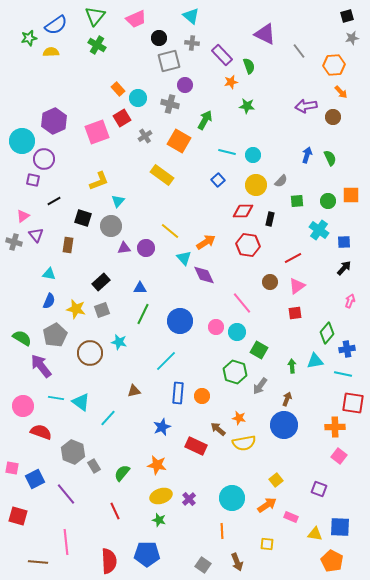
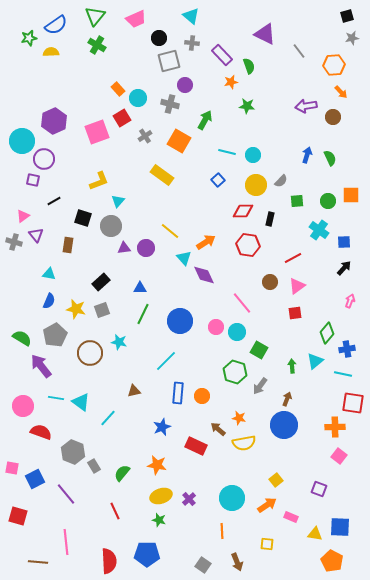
cyan triangle at (315, 361): rotated 30 degrees counterclockwise
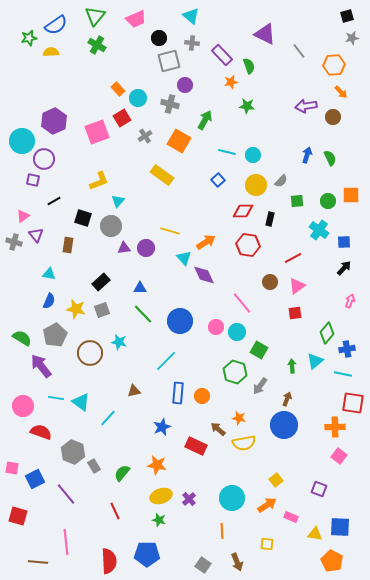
yellow line at (170, 231): rotated 24 degrees counterclockwise
green line at (143, 314): rotated 70 degrees counterclockwise
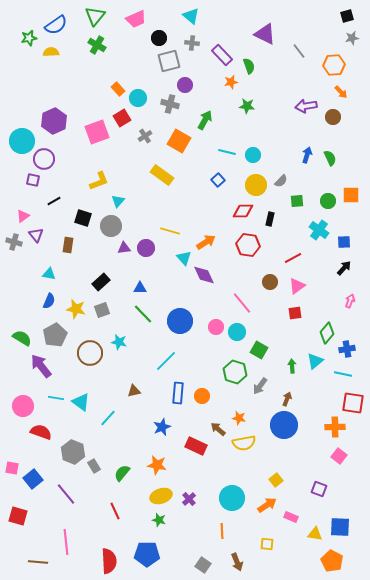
blue square at (35, 479): moved 2 px left; rotated 12 degrees counterclockwise
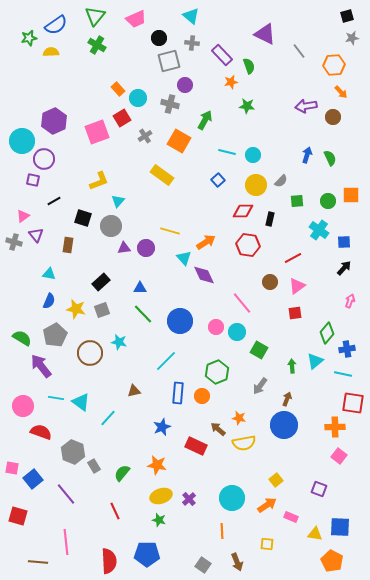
green hexagon at (235, 372): moved 18 px left; rotated 20 degrees clockwise
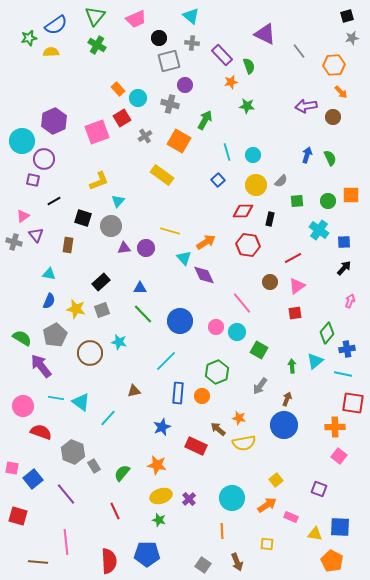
cyan line at (227, 152): rotated 60 degrees clockwise
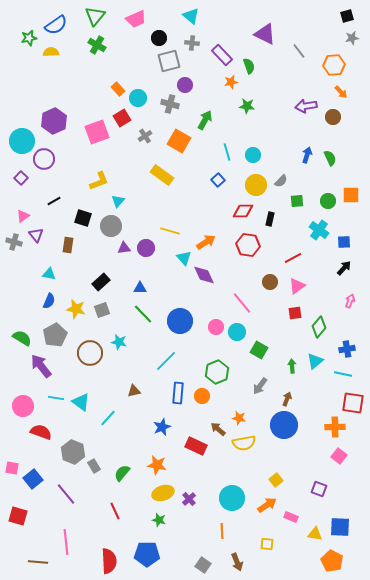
purple square at (33, 180): moved 12 px left, 2 px up; rotated 32 degrees clockwise
green diamond at (327, 333): moved 8 px left, 6 px up
yellow ellipse at (161, 496): moved 2 px right, 3 px up
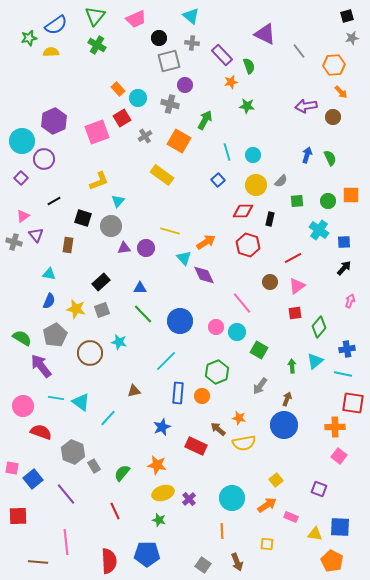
red hexagon at (248, 245): rotated 10 degrees clockwise
red square at (18, 516): rotated 18 degrees counterclockwise
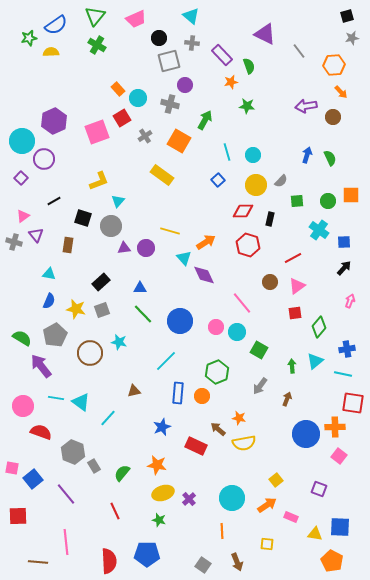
blue circle at (284, 425): moved 22 px right, 9 px down
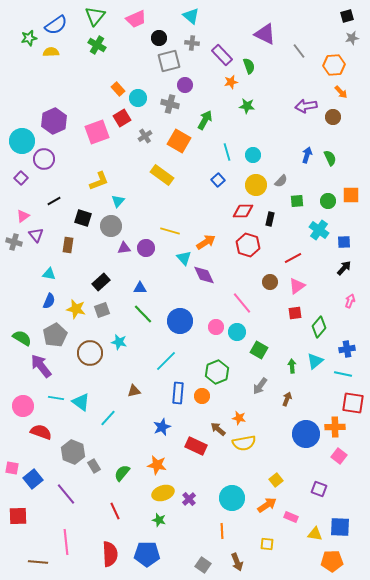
red semicircle at (109, 561): moved 1 px right, 7 px up
orange pentagon at (332, 561): rotated 30 degrees counterclockwise
